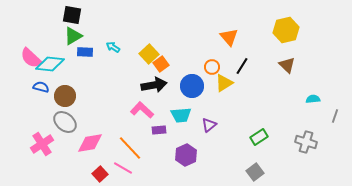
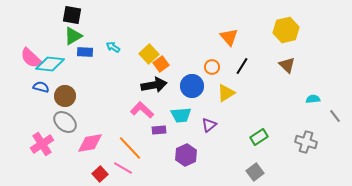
yellow triangle: moved 2 px right, 10 px down
gray line: rotated 56 degrees counterclockwise
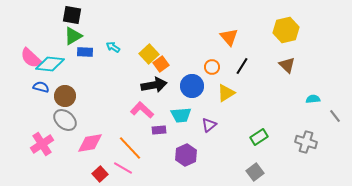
gray ellipse: moved 2 px up
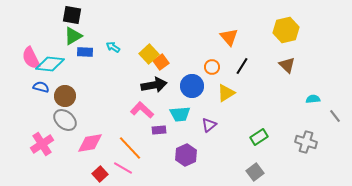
pink semicircle: rotated 20 degrees clockwise
orange square: moved 2 px up
cyan trapezoid: moved 1 px left, 1 px up
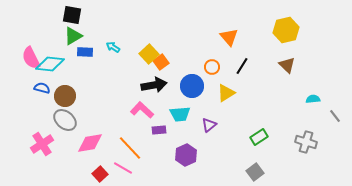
blue semicircle: moved 1 px right, 1 px down
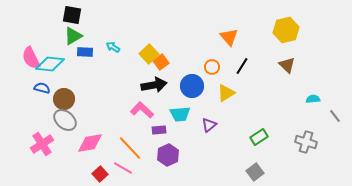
brown circle: moved 1 px left, 3 px down
purple hexagon: moved 18 px left
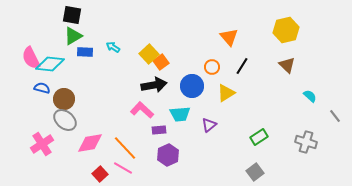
cyan semicircle: moved 3 px left, 3 px up; rotated 48 degrees clockwise
orange line: moved 5 px left
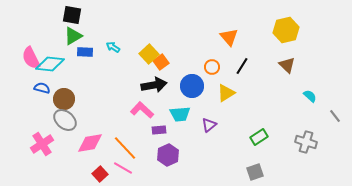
gray square: rotated 18 degrees clockwise
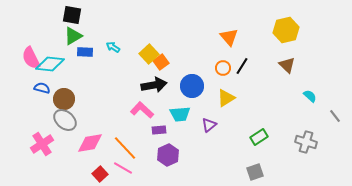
orange circle: moved 11 px right, 1 px down
yellow triangle: moved 5 px down
